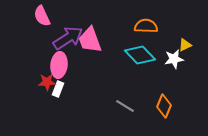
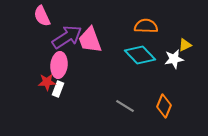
purple arrow: moved 1 px left, 1 px up
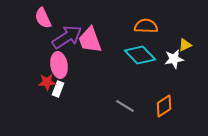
pink semicircle: moved 1 px right, 2 px down
pink ellipse: rotated 15 degrees counterclockwise
orange diamond: rotated 35 degrees clockwise
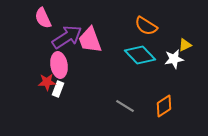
orange semicircle: rotated 150 degrees counterclockwise
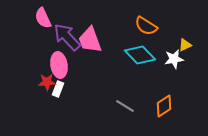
purple arrow: rotated 100 degrees counterclockwise
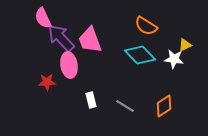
purple arrow: moved 6 px left, 1 px down
white star: rotated 18 degrees clockwise
pink ellipse: moved 10 px right
white rectangle: moved 33 px right, 11 px down; rotated 35 degrees counterclockwise
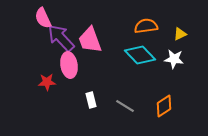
orange semicircle: rotated 140 degrees clockwise
yellow triangle: moved 5 px left, 11 px up
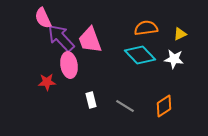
orange semicircle: moved 2 px down
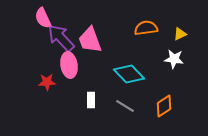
cyan diamond: moved 11 px left, 19 px down
white rectangle: rotated 14 degrees clockwise
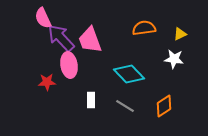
orange semicircle: moved 2 px left
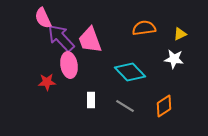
cyan diamond: moved 1 px right, 2 px up
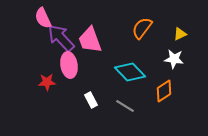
orange semicircle: moved 2 px left; rotated 45 degrees counterclockwise
white rectangle: rotated 28 degrees counterclockwise
orange diamond: moved 15 px up
